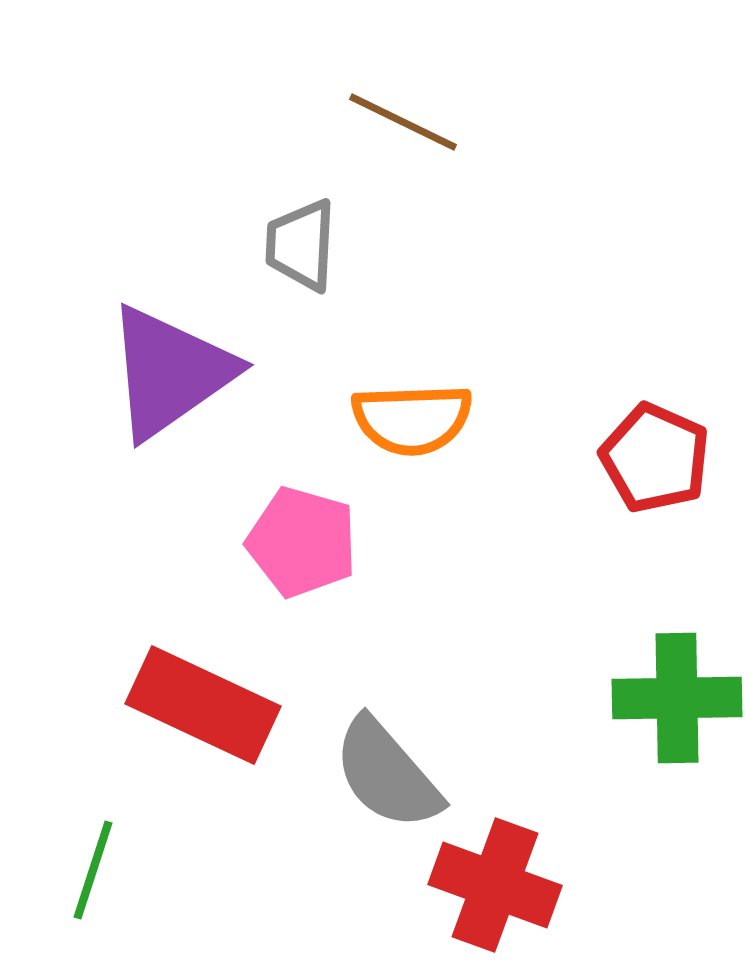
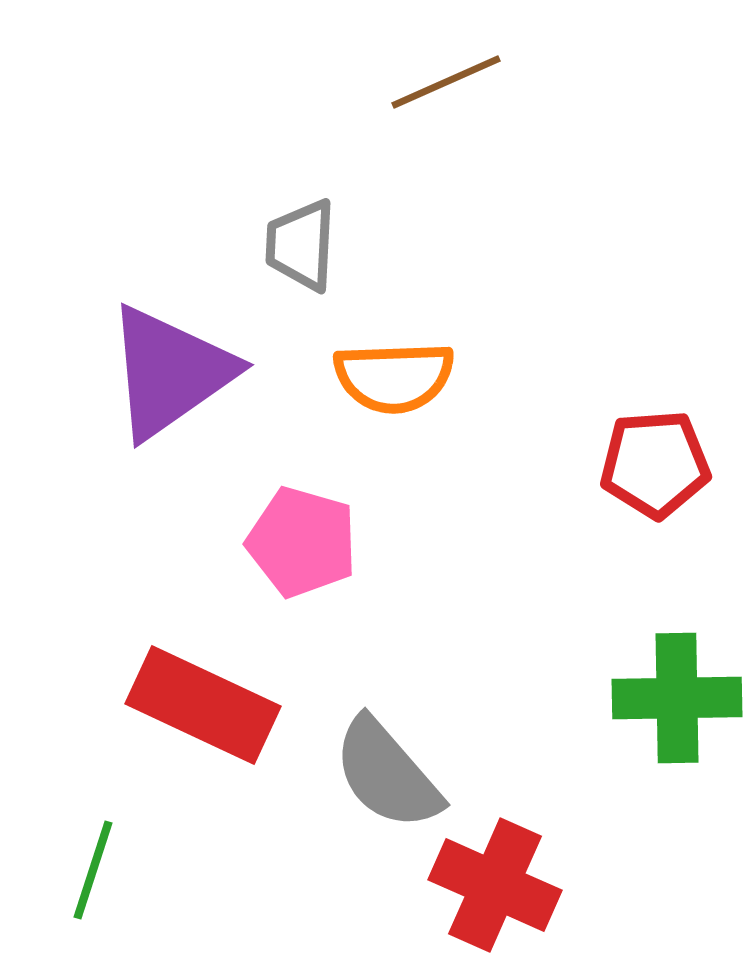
brown line: moved 43 px right, 40 px up; rotated 50 degrees counterclockwise
orange semicircle: moved 18 px left, 42 px up
red pentagon: moved 6 px down; rotated 28 degrees counterclockwise
red cross: rotated 4 degrees clockwise
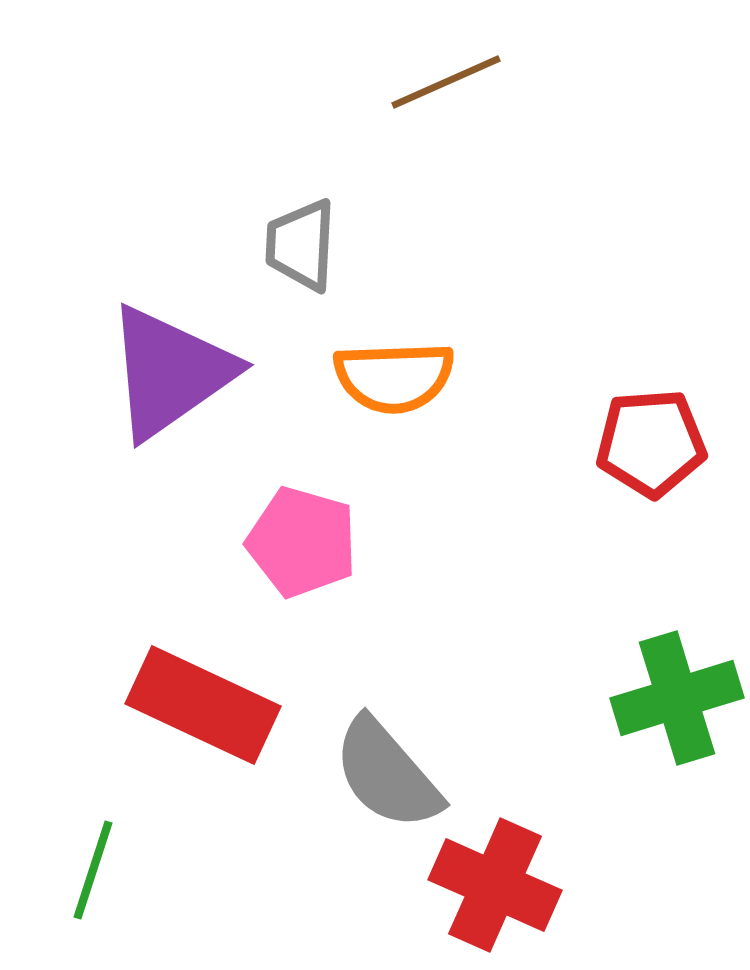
red pentagon: moved 4 px left, 21 px up
green cross: rotated 16 degrees counterclockwise
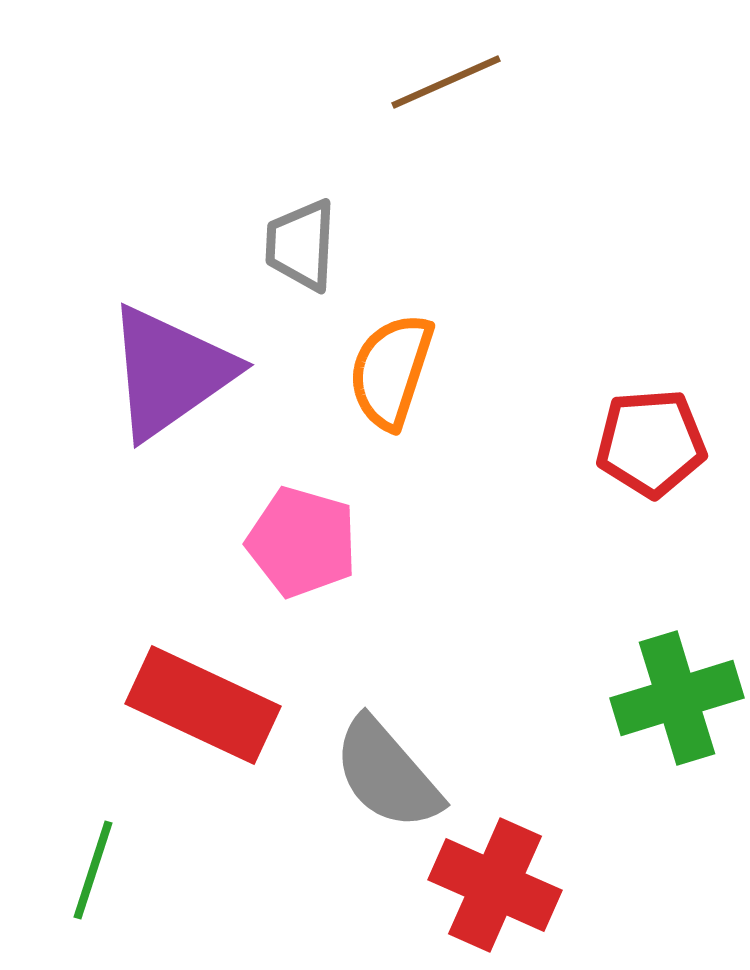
orange semicircle: moved 3 px left, 6 px up; rotated 110 degrees clockwise
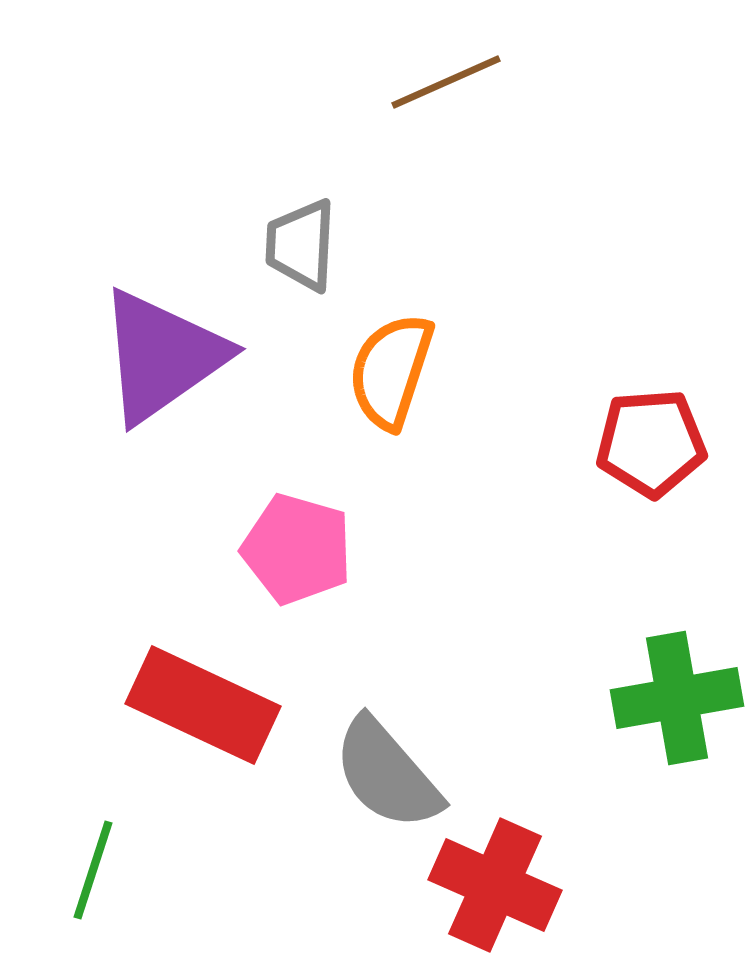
purple triangle: moved 8 px left, 16 px up
pink pentagon: moved 5 px left, 7 px down
green cross: rotated 7 degrees clockwise
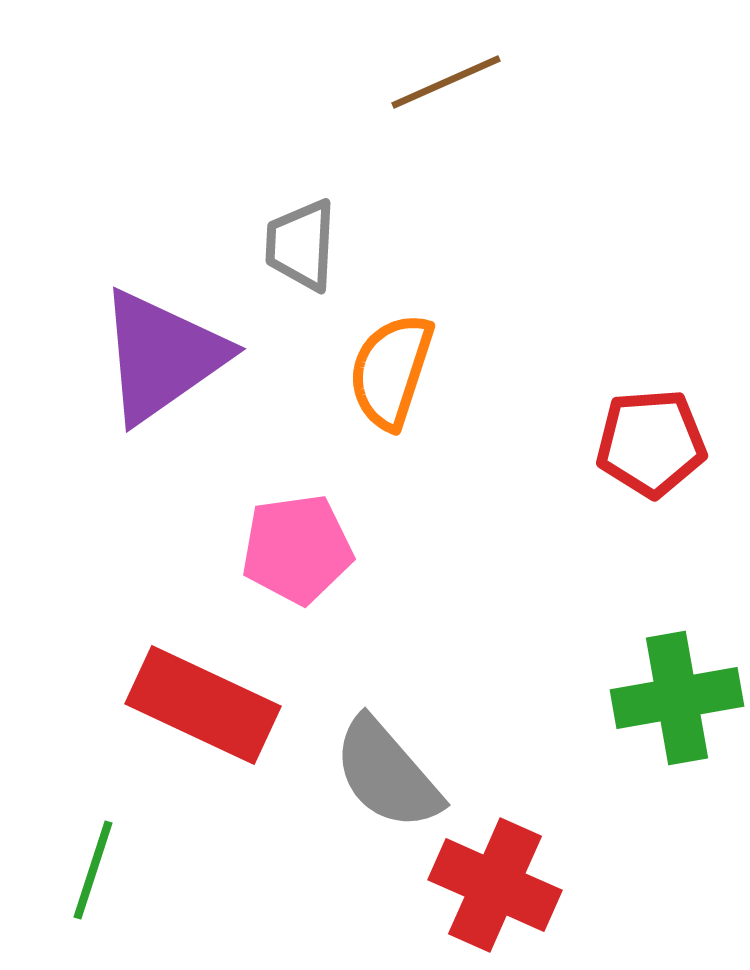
pink pentagon: rotated 24 degrees counterclockwise
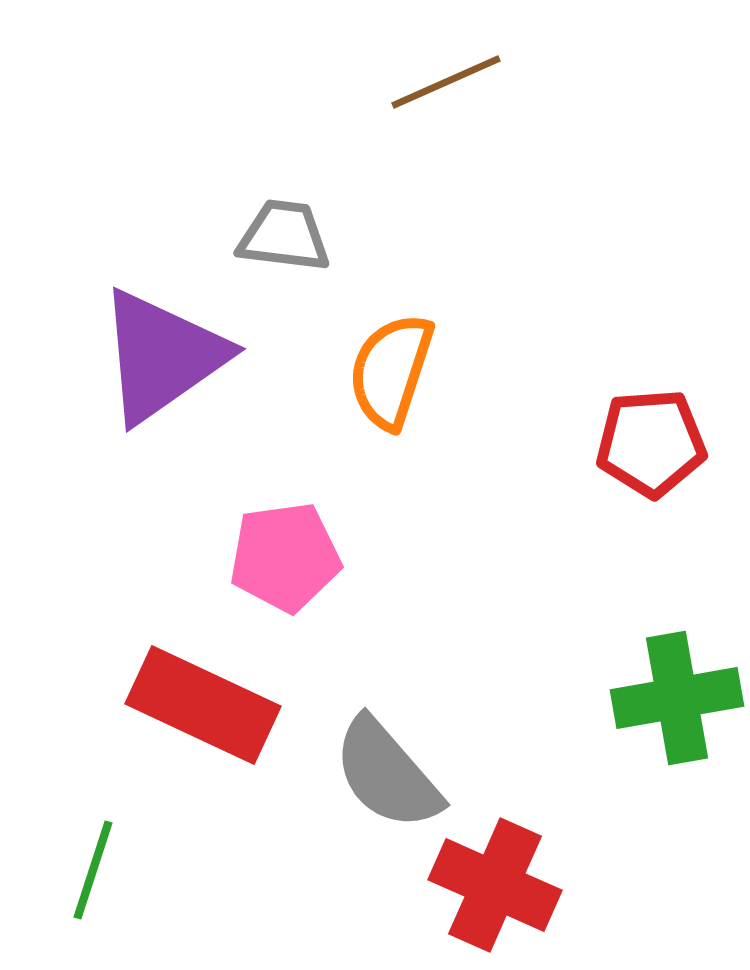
gray trapezoid: moved 17 px left, 9 px up; rotated 94 degrees clockwise
pink pentagon: moved 12 px left, 8 px down
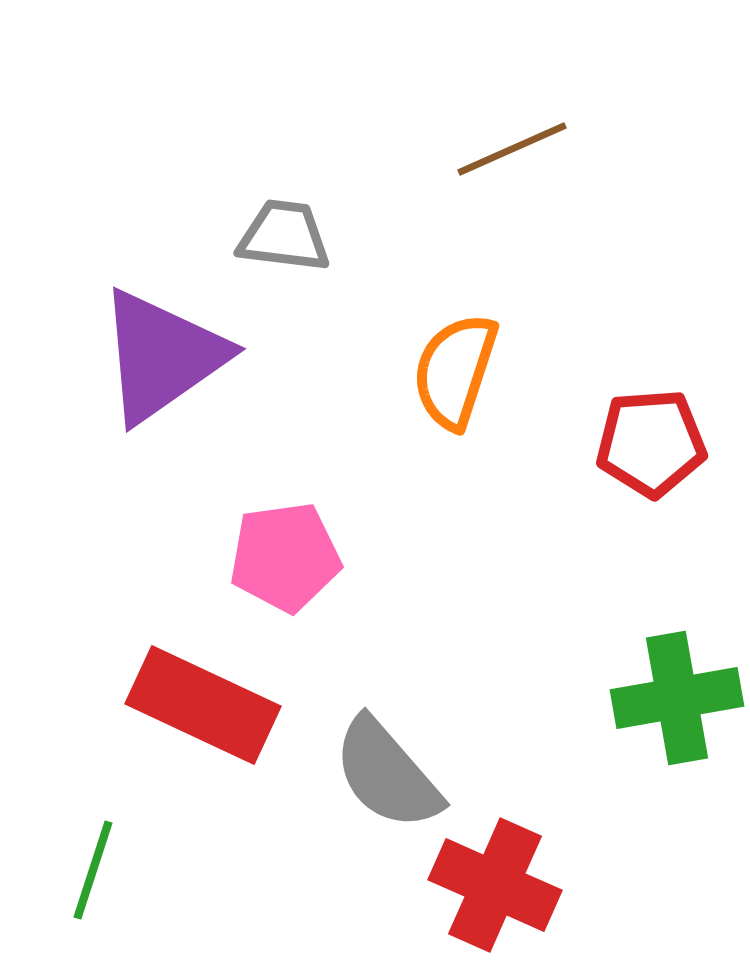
brown line: moved 66 px right, 67 px down
orange semicircle: moved 64 px right
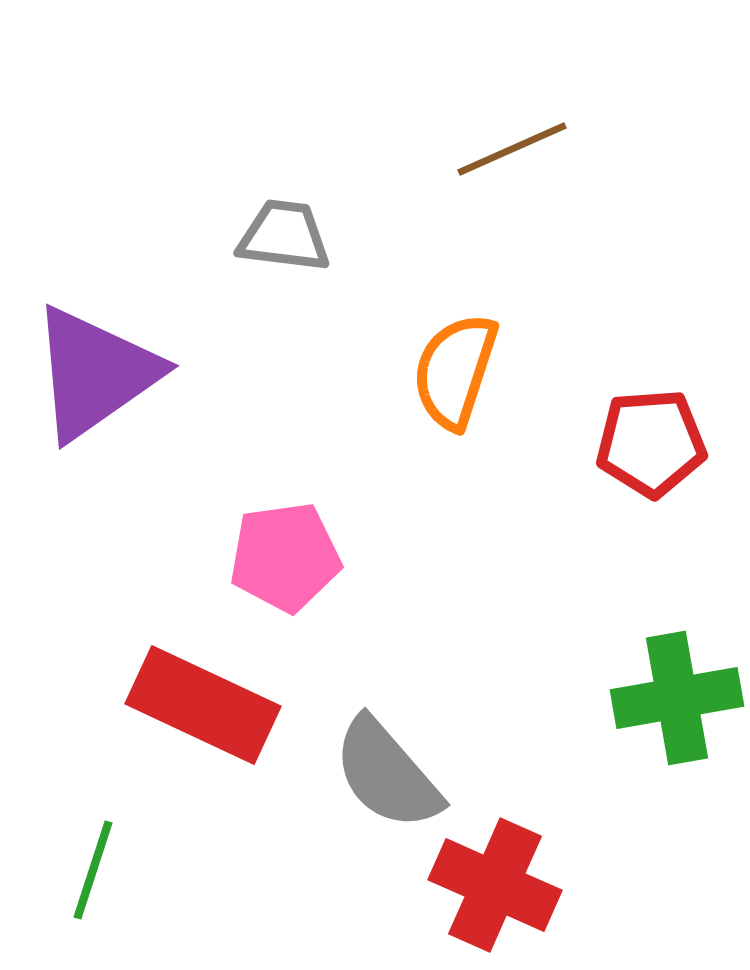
purple triangle: moved 67 px left, 17 px down
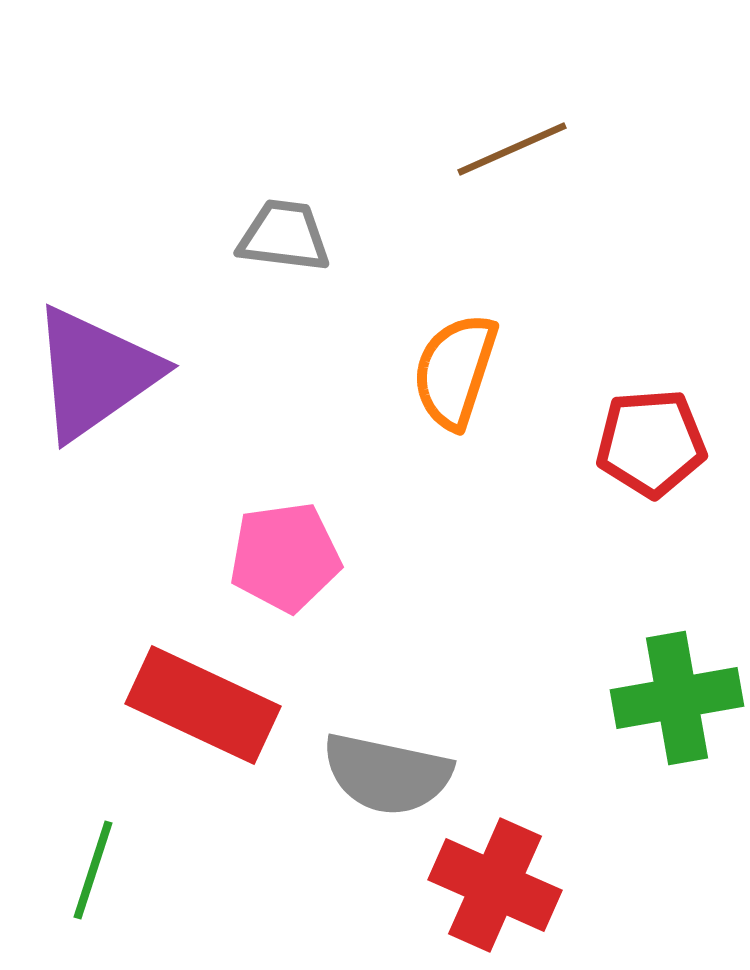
gray semicircle: rotated 37 degrees counterclockwise
